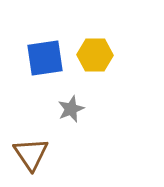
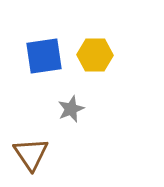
blue square: moved 1 px left, 2 px up
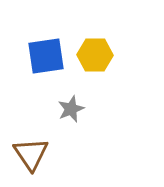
blue square: moved 2 px right
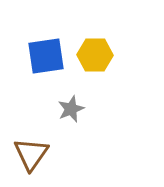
brown triangle: rotated 9 degrees clockwise
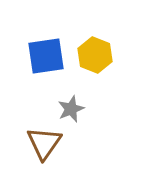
yellow hexagon: rotated 20 degrees clockwise
brown triangle: moved 13 px right, 11 px up
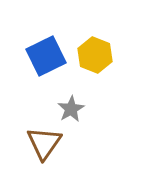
blue square: rotated 18 degrees counterclockwise
gray star: rotated 8 degrees counterclockwise
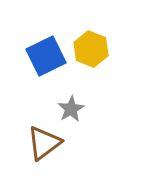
yellow hexagon: moved 4 px left, 6 px up
brown triangle: rotated 18 degrees clockwise
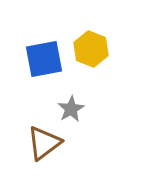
blue square: moved 2 px left, 3 px down; rotated 15 degrees clockwise
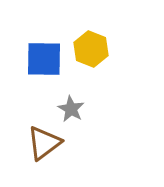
blue square: rotated 12 degrees clockwise
gray star: rotated 12 degrees counterclockwise
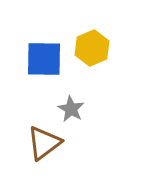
yellow hexagon: moved 1 px right, 1 px up; rotated 16 degrees clockwise
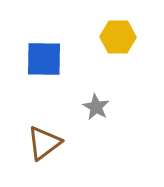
yellow hexagon: moved 26 px right, 11 px up; rotated 24 degrees clockwise
gray star: moved 25 px right, 2 px up
